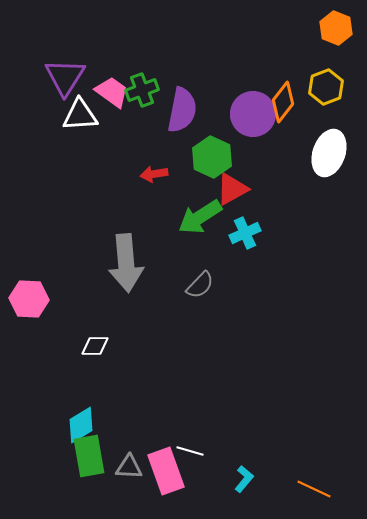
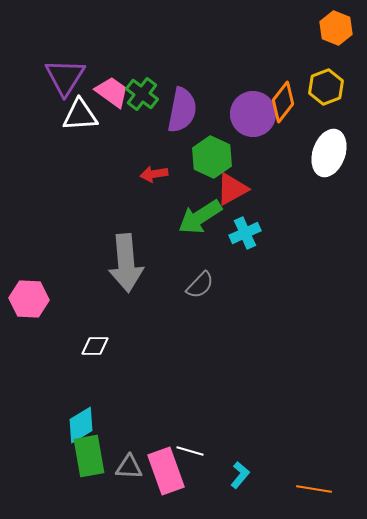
green cross: moved 4 px down; rotated 32 degrees counterclockwise
cyan L-shape: moved 4 px left, 4 px up
orange line: rotated 16 degrees counterclockwise
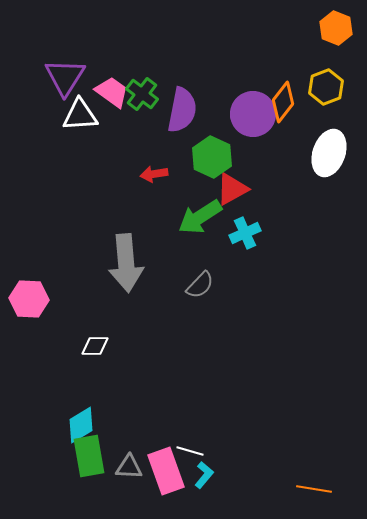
cyan L-shape: moved 36 px left
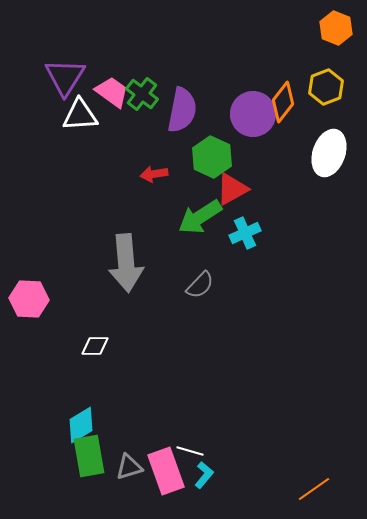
gray triangle: rotated 20 degrees counterclockwise
orange line: rotated 44 degrees counterclockwise
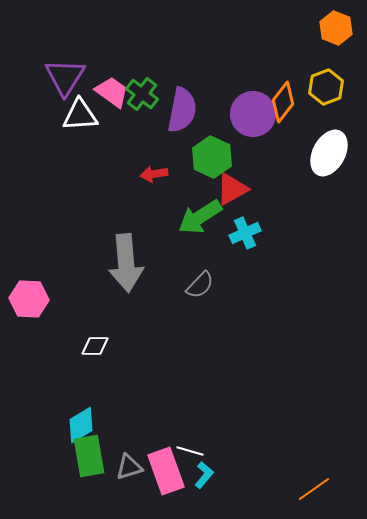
white ellipse: rotated 9 degrees clockwise
